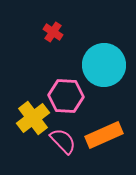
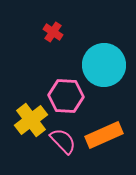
yellow cross: moved 2 px left, 2 px down
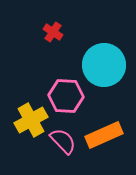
yellow cross: rotated 8 degrees clockwise
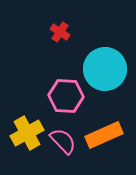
red cross: moved 7 px right
cyan circle: moved 1 px right, 4 px down
yellow cross: moved 4 px left, 13 px down
